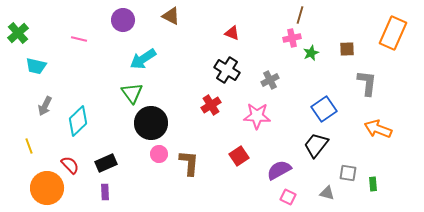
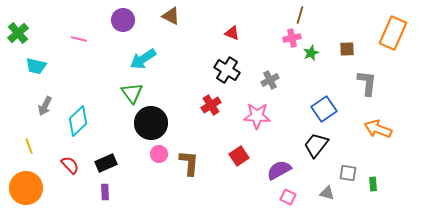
orange circle: moved 21 px left
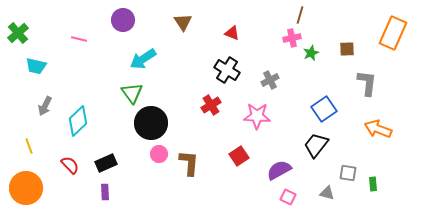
brown triangle: moved 12 px right, 6 px down; rotated 30 degrees clockwise
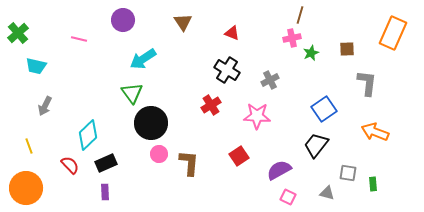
cyan diamond: moved 10 px right, 14 px down
orange arrow: moved 3 px left, 3 px down
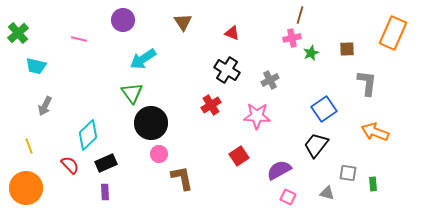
brown L-shape: moved 7 px left, 15 px down; rotated 16 degrees counterclockwise
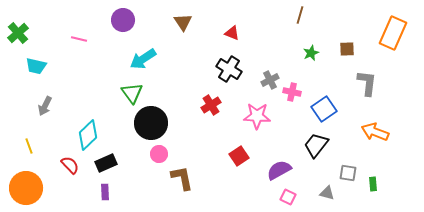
pink cross: moved 54 px down; rotated 24 degrees clockwise
black cross: moved 2 px right, 1 px up
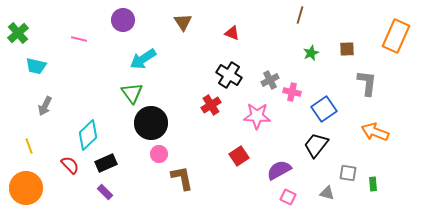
orange rectangle: moved 3 px right, 3 px down
black cross: moved 6 px down
purple rectangle: rotated 42 degrees counterclockwise
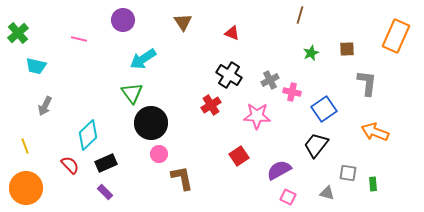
yellow line: moved 4 px left
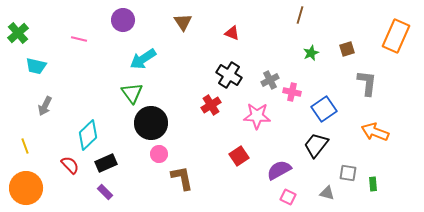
brown square: rotated 14 degrees counterclockwise
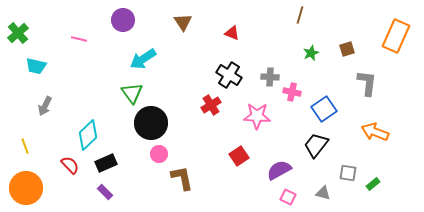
gray cross: moved 3 px up; rotated 30 degrees clockwise
green rectangle: rotated 56 degrees clockwise
gray triangle: moved 4 px left
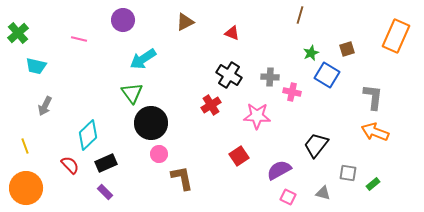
brown triangle: moved 2 px right; rotated 36 degrees clockwise
gray L-shape: moved 6 px right, 14 px down
blue square: moved 3 px right, 34 px up; rotated 25 degrees counterclockwise
